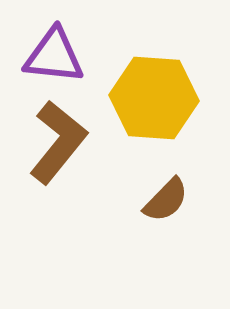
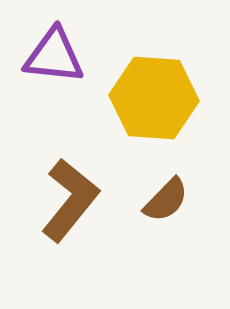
brown L-shape: moved 12 px right, 58 px down
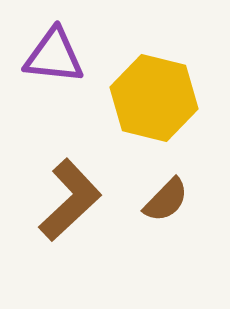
yellow hexagon: rotated 10 degrees clockwise
brown L-shape: rotated 8 degrees clockwise
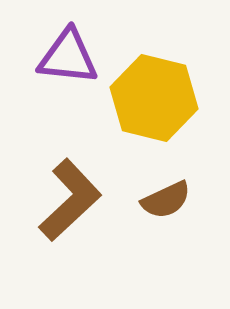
purple triangle: moved 14 px right, 1 px down
brown semicircle: rotated 21 degrees clockwise
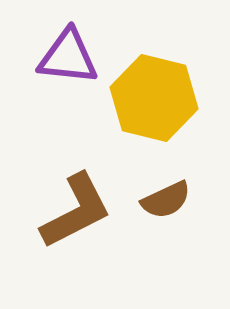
brown L-shape: moved 6 px right, 11 px down; rotated 16 degrees clockwise
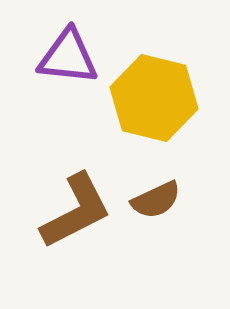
brown semicircle: moved 10 px left
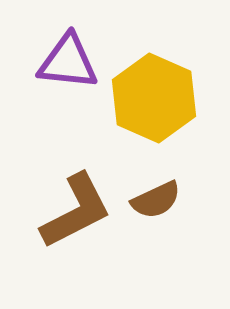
purple triangle: moved 5 px down
yellow hexagon: rotated 10 degrees clockwise
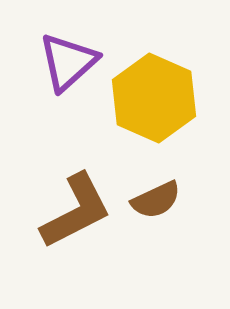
purple triangle: rotated 48 degrees counterclockwise
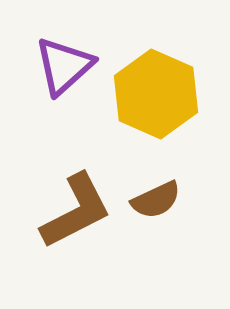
purple triangle: moved 4 px left, 4 px down
yellow hexagon: moved 2 px right, 4 px up
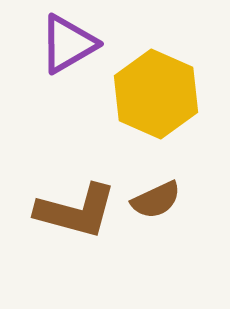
purple triangle: moved 4 px right, 22 px up; rotated 12 degrees clockwise
brown L-shape: rotated 42 degrees clockwise
